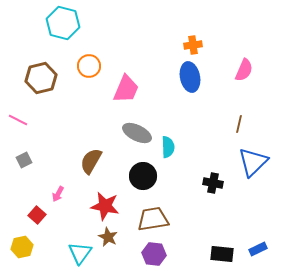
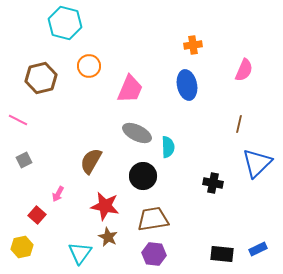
cyan hexagon: moved 2 px right
blue ellipse: moved 3 px left, 8 px down
pink trapezoid: moved 4 px right
blue triangle: moved 4 px right, 1 px down
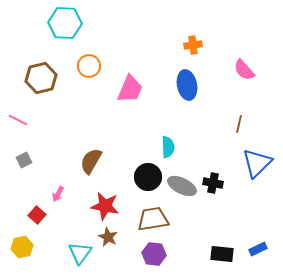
cyan hexagon: rotated 12 degrees counterclockwise
pink semicircle: rotated 115 degrees clockwise
gray ellipse: moved 45 px right, 53 px down
black circle: moved 5 px right, 1 px down
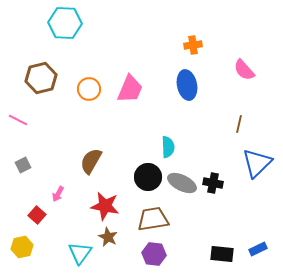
orange circle: moved 23 px down
gray square: moved 1 px left, 5 px down
gray ellipse: moved 3 px up
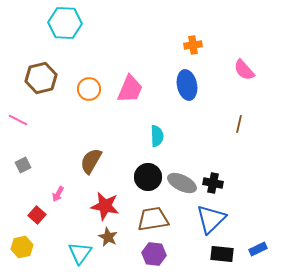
cyan semicircle: moved 11 px left, 11 px up
blue triangle: moved 46 px left, 56 px down
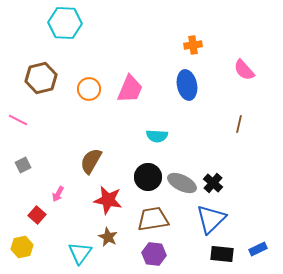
cyan semicircle: rotated 95 degrees clockwise
black cross: rotated 30 degrees clockwise
red star: moved 3 px right, 6 px up
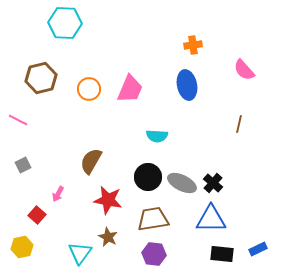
blue triangle: rotated 44 degrees clockwise
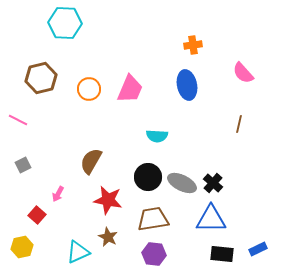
pink semicircle: moved 1 px left, 3 px down
cyan triangle: moved 2 px left, 1 px up; rotated 30 degrees clockwise
